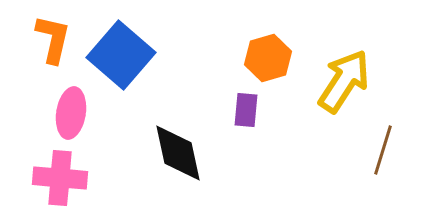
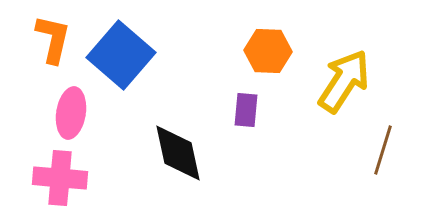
orange hexagon: moved 7 px up; rotated 18 degrees clockwise
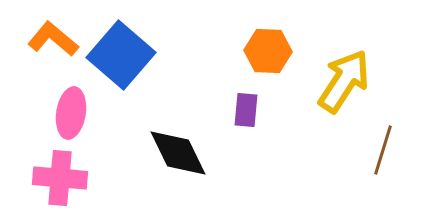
orange L-shape: rotated 63 degrees counterclockwise
black diamond: rotated 14 degrees counterclockwise
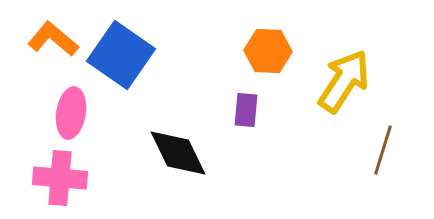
blue square: rotated 6 degrees counterclockwise
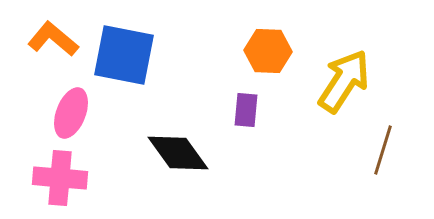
blue square: moved 3 px right; rotated 24 degrees counterclockwise
pink ellipse: rotated 12 degrees clockwise
black diamond: rotated 10 degrees counterclockwise
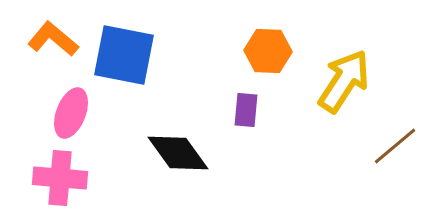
brown line: moved 12 px right, 4 px up; rotated 33 degrees clockwise
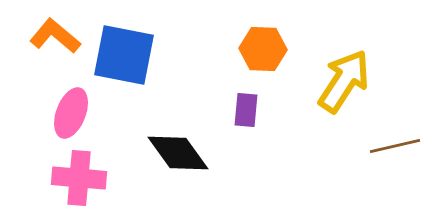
orange L-shape: moved 2 px right, 3 px up
orange hexagon: moved 5 px left, 2 px up
brown line: rotated 27 degrees clockwise
pink cross: moved 19 px right
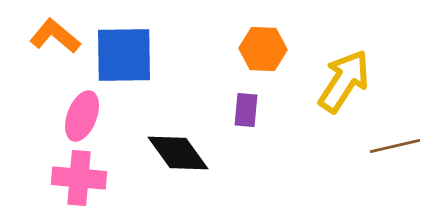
blue square: rotated 12 degrees counterclockwise
pink ellipse: moved 11 px right, 3 px down
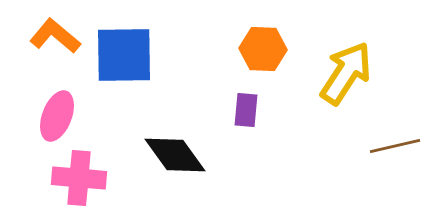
yellow arrow: moved 2 px right, 8 px up
pink ellipse: moved 25 px left
black diamond: moved 3 px left, 2 px down
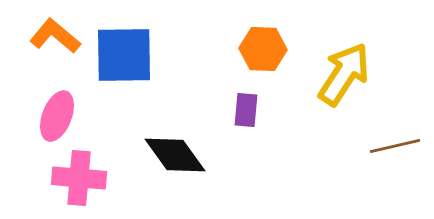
yellow arrow: moved 2 px left, 1 px down
